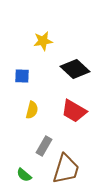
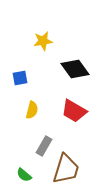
black diamond: rotated 12 degrees clockwise
blue square: moved 2 px left, 2 px down; rotated 14 degrees counterclockwise
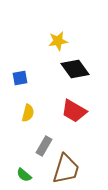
yellow star: moved 15 px right
yellow semicircle: moved 4 px left, 3 px down
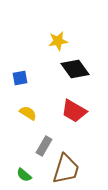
yellow semicircle: rotated 72 degrees counterclockwise
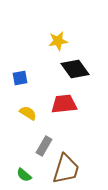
red trapezoid: moved 10 px left, 7 px up; rotated 144 degrees clockwise
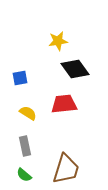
gray rectangle: moved 19 px left; rotated 42 degrees counterclockwise
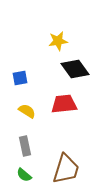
yellow semicircle: moved 1 px left, 2 px up
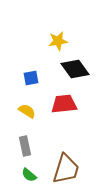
blue square: moved 11 px right
green semicircle: moved 5 px right
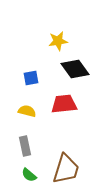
yellow semicircle: rotated 18 degrees counterclockwise
